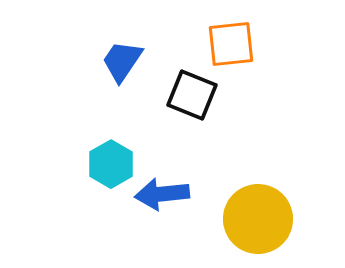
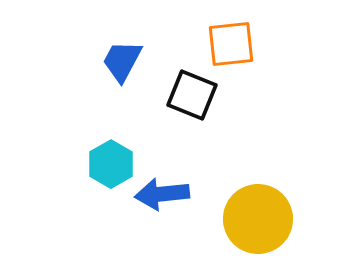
blue trapezoid: rotated 6 degrees counterclockwise
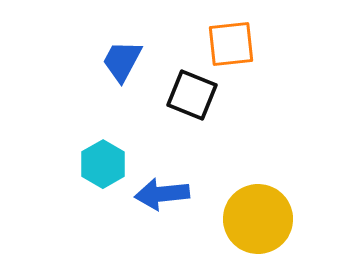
cyan hexagon: moved 8 px left
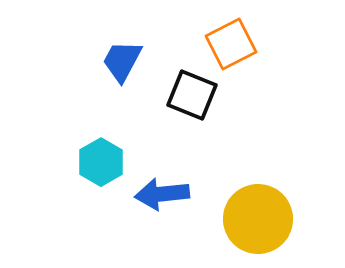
orange square: rotated 21 degrees counterclockwise
cyan hexagon: moved 2 px left, 2 px up
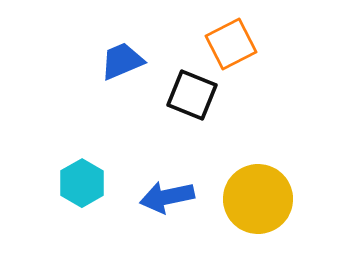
blue trapezoid: rotated 39 degrees clockwise
cyan hexagon: moved 19 px left, 21 px down
blue arrow: moved 5 px right, 3 px down; rotated 6 degrees counterclockwise
yellow circle: moved 20 px up
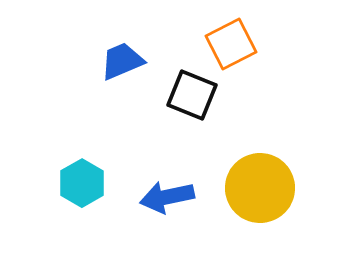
yellow circle: moved 2 px right, 11 px up
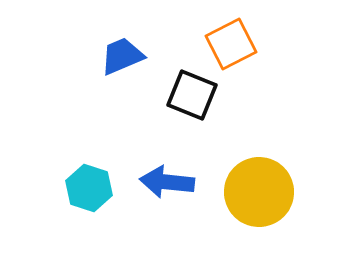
blue trapezoid: moved 5 px up
cyan hexagon: moved 7 px right, 5 px down; rotated 12 degrees counterclockwise
yellow circle: moved 1 px left, 4 px down
blue arrow: moved 15 px up; rotated 18 degrees clockwise
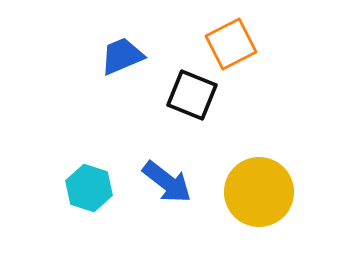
blue arrow: rotated 148 degrees counterclockwise
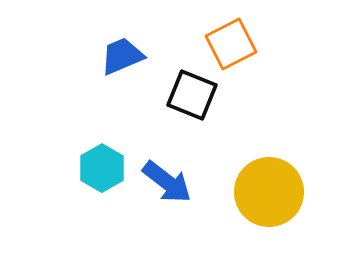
cyan hexagon: moved 13 px right, 20 px up; rotated 12 degrees clockwise
yellow circle: moved 10 px right
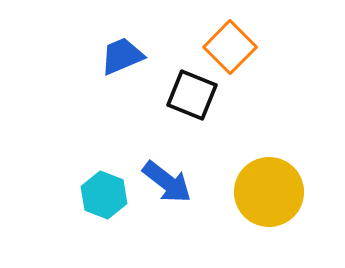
orange square: moved 1 px left, 3 px down; rotated 18 degrees counterclockwise
cyan hexagon: moved 2 px right, 27 px down; rotated 9 degrees counterclockwise
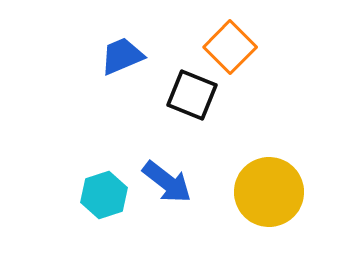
cyan hexagon: rotated 21 degrees clockwise
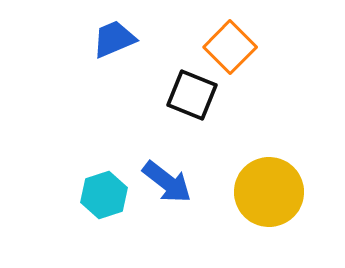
blue trapezoid: moved 8 px left, 17 px up
